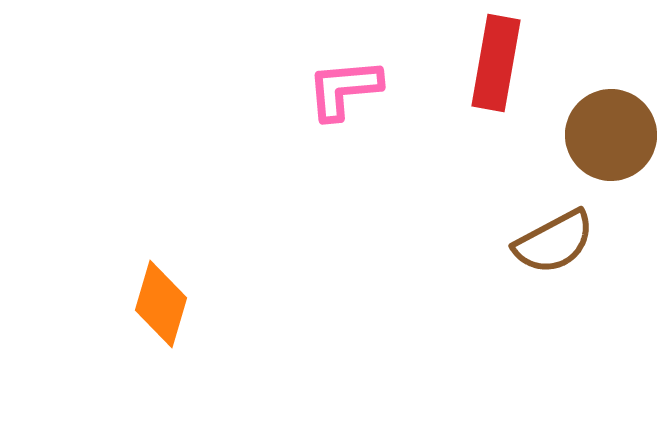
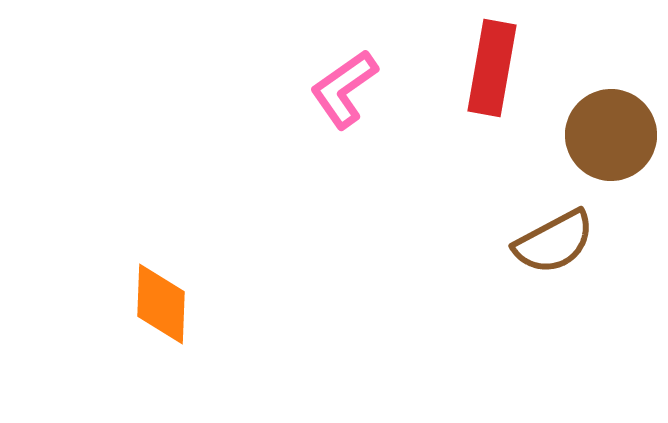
red rectangle: moved 4 px left, 5 px down
pink L-shape: rotated 30 degrees counterclockwise
orange diamond: rotated 14 degrees counterclockwise
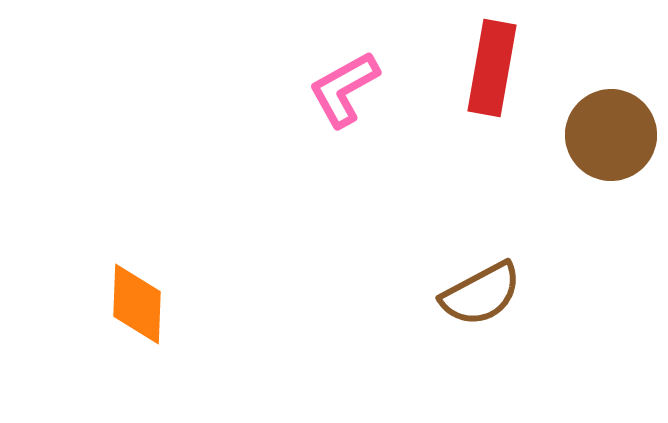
pink L-shape: rotated 6 degrees clockwise
brown semicircle: moved 73 px left, 52 px down
orange diamond: moved 24 px left
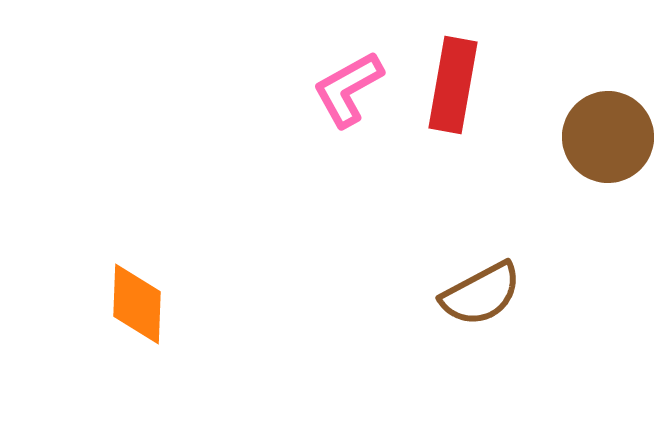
red rectangle: moved 39 px left, 17 px down
pink L-shape: moved 4 px right
brown circle: moved 3 px left, 2 px down
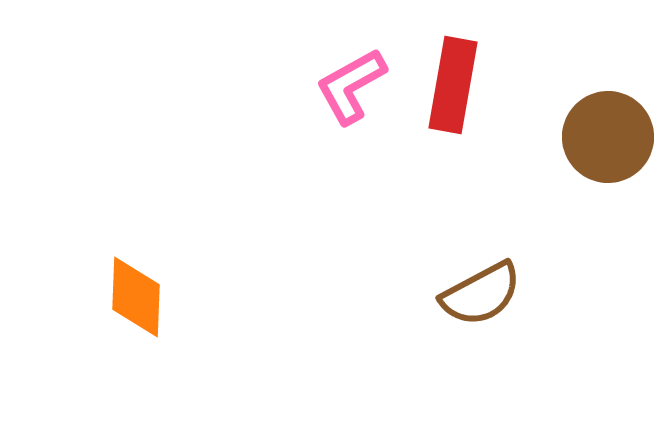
pink L-shape: moved 3 px right, 3 px up
orange diamond: moved 1 px left, 7 px up
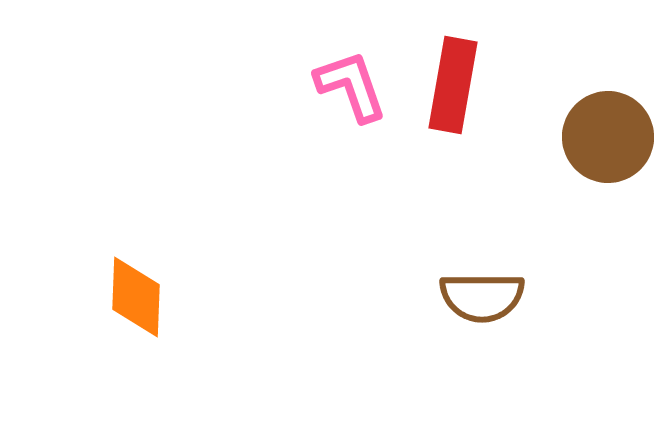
pink L-shape: rotated 100 degrees clockwise
brown semicircle: moved 1 px right, 3 px down; rotated 28 degrees clockwise
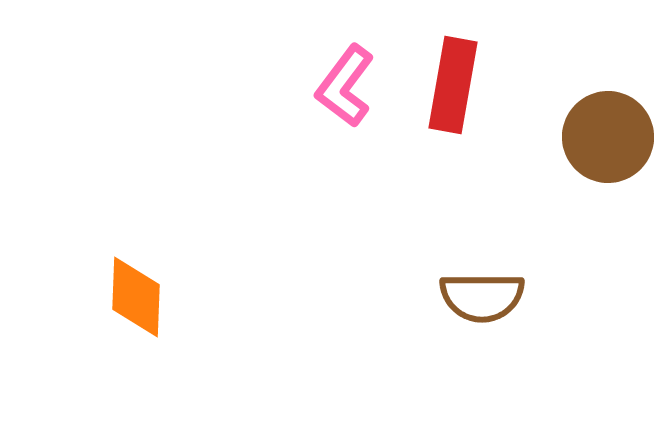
pink L-shape: moved 6 px left; rotated 124 degrees counterclockwise
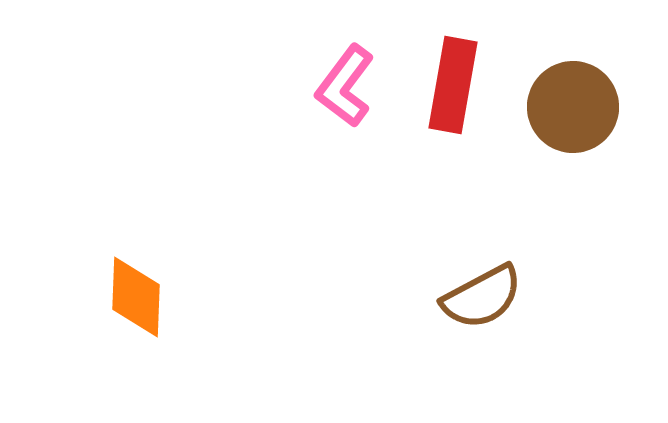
brown circle: moved 35 px left, 30 px up
brown semicircle: rotated 28 degrees counterclockwise
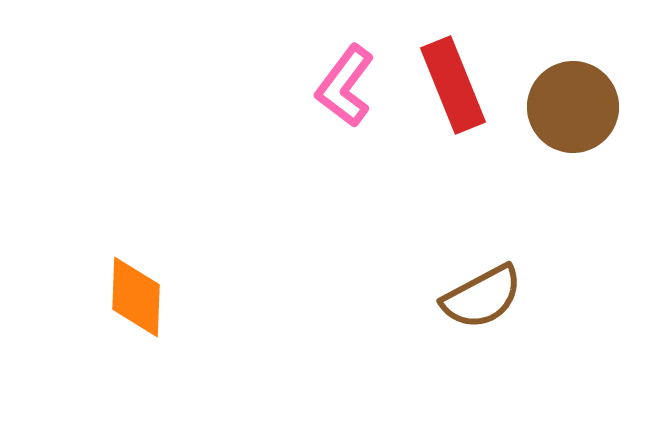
red rectangle: rotated 32 degrees counterclockwise
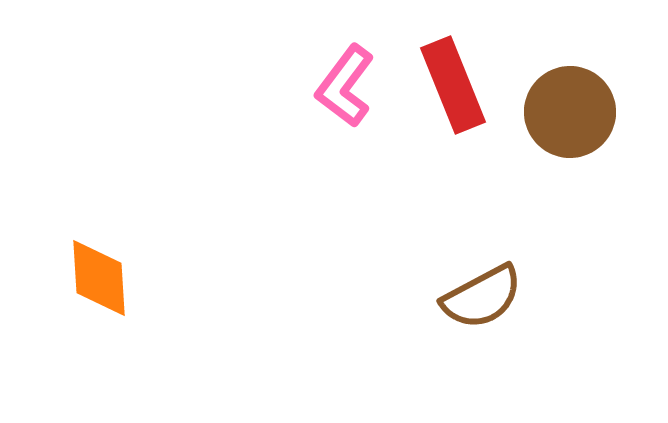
brown circle: moved 3 px left, 5 px down
orange diamond: moved 37 px left, 19 px up; rotated 6 degrees counterclockwise
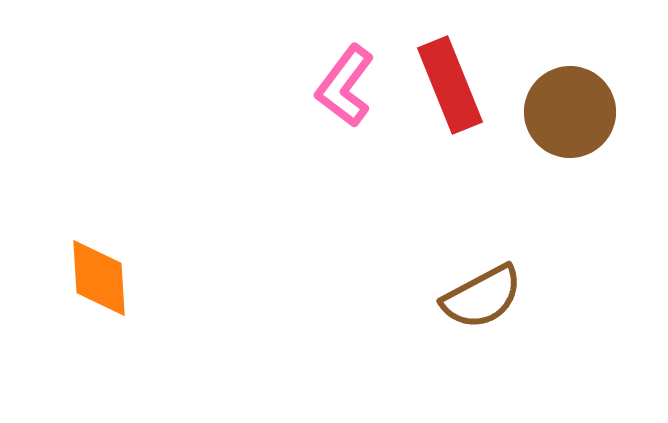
red rectangle: moved 3 px left
